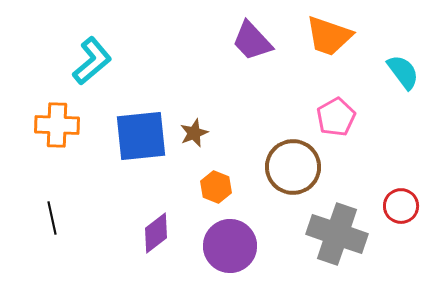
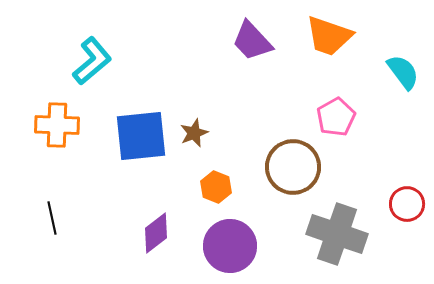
red circle: moved 6 px right, 2 px up
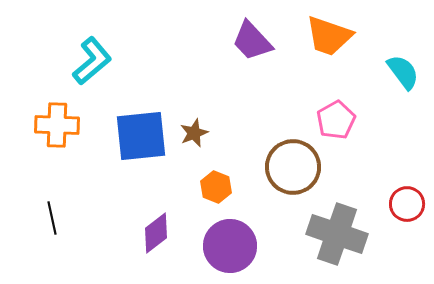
pink pentagon: moved 3 px down
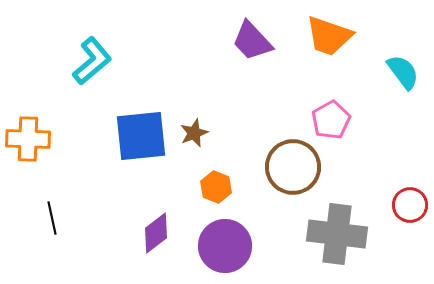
pink pentagon: moved 5 px left
orange cross: moved 29 px left, 14 px down
red circle: moved 3 px right, 1 px down
gray cross: rotated 12 degrees counterclockwise
purple circle: moved 5 px left
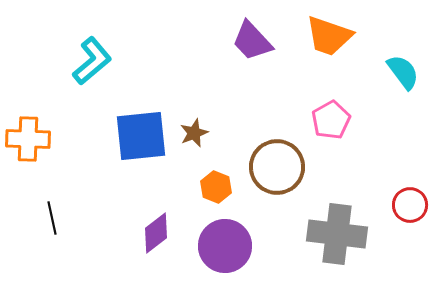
brown circle: moved 16 px left
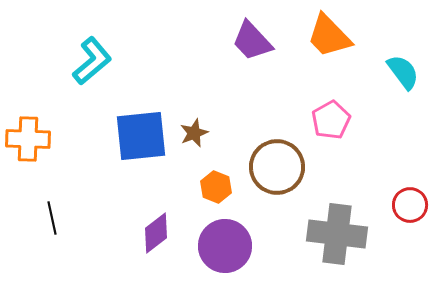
orange trapezoid: rotated 27 degrees clockwise
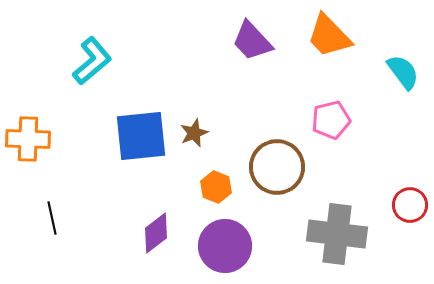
pink pentagon: rotated 15 degrees clockwise
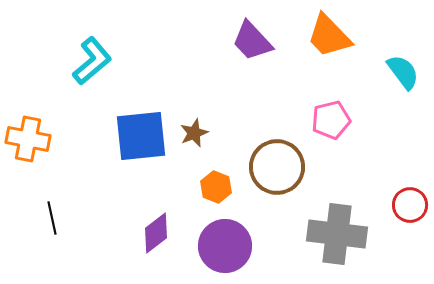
orange cross: rotated 9 degrees clockwise
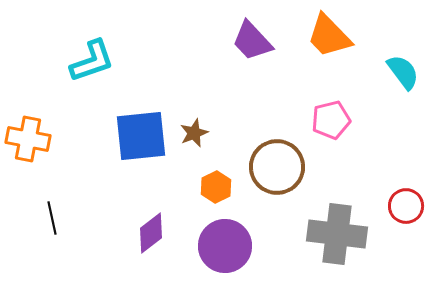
cyan L-shape: rotated 21 degrees clockwise
orange hexagon: rotated 12 degrees clockwise
red circle: moved 4 px left, 1 px down
purple diamond: moved 5 px left
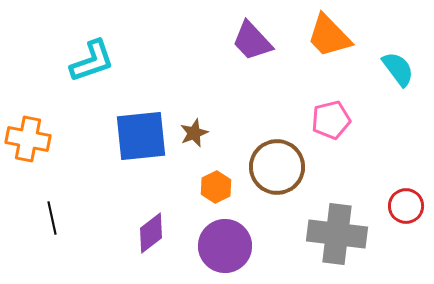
cyan semicircle: moved 5 px left, 3 px up
